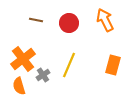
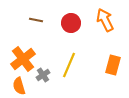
red circle: moved 2 px right
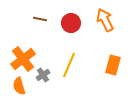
brown line: moved 4 px right, 1 px up
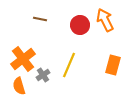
red circle: moved 9 px right, 2 px down
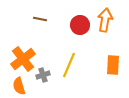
orange arrow: rotated 35 degrees clockwise
orange rectangle: rotated 12 degrees counterclockwise
gray cross: rotated 16 degrees clockwise
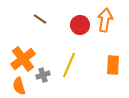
brown line: rotated 24 degrees clockwise
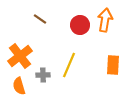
orange cross: moved 3 px left, 3 px up
gray cross: rotated 16 degrees clockwise
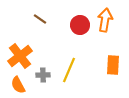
yellow line: moved 5 px down
orange semicircle: moved 1 px left, 1 px up; rotated 12 degrees counterclockwise
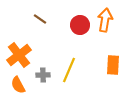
orange cross: moved 1 px left, 1 px up
